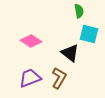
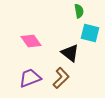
cyan square: moved 1 px right, 1 px up
pink diamond: rotated 20 degrees clockwise
brown L-shape: moved 2 px right; rotated 15 degrees clockwise
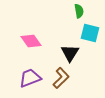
black triangle: rotated 24 degrees clockwise
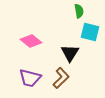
cyan square: moved 1 px up
pink diamond: rotated 15 degrees counterclockwise
purple trapezoid: rotated 145 degrees counterclockwise
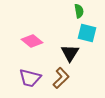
cyan square: moved 3 px left, 1 px down
pink diamond: moved 1 px right
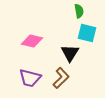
pink diamond: rotated 25 degrees counterclockwise
